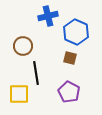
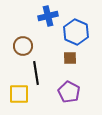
brown square: rotated 16 degrees counterclockwise
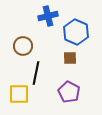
black line: rotated 20 degrees clockwise
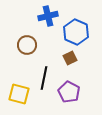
brown circle: moved 4 px right, 1 px up
brown square: rotated 24 degrees counterclockwise
black line: moved 8 px right, 5 px down
yellow square: rotated 15 degrees clockwise
